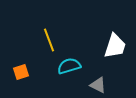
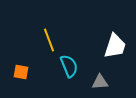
cyan semicircle: rotated 85 degrees clockwise
orange square: rotated 28 degrees clockwise
gray triangle: moved 2 px right, 3 px up; rotated 30 degrees counterclockwise
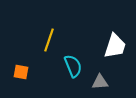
yellow line: rotated 40 degrees clockwise
cyan semicircle: moved 4 px right
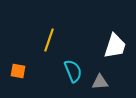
cyan semicircle: moved 5 px down
orange square: moved 3 px left, 1 px up
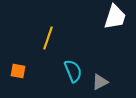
yellow line: moved 1 px left, 2 px up
white trapezoid: moved 29 px up
gray triangle: rotated 24 degrees counterclockwise
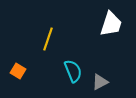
white trapezoid: moved 4 px left, 7 px down
yellow line: moved 1 px down
orange square: rotated 21 degrees clockwise
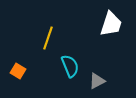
yellow line: moved 1 px up
cyan semicircle: moved 3 px left, 5 px up
gray triangle: moved 3 px left, 1 px up
